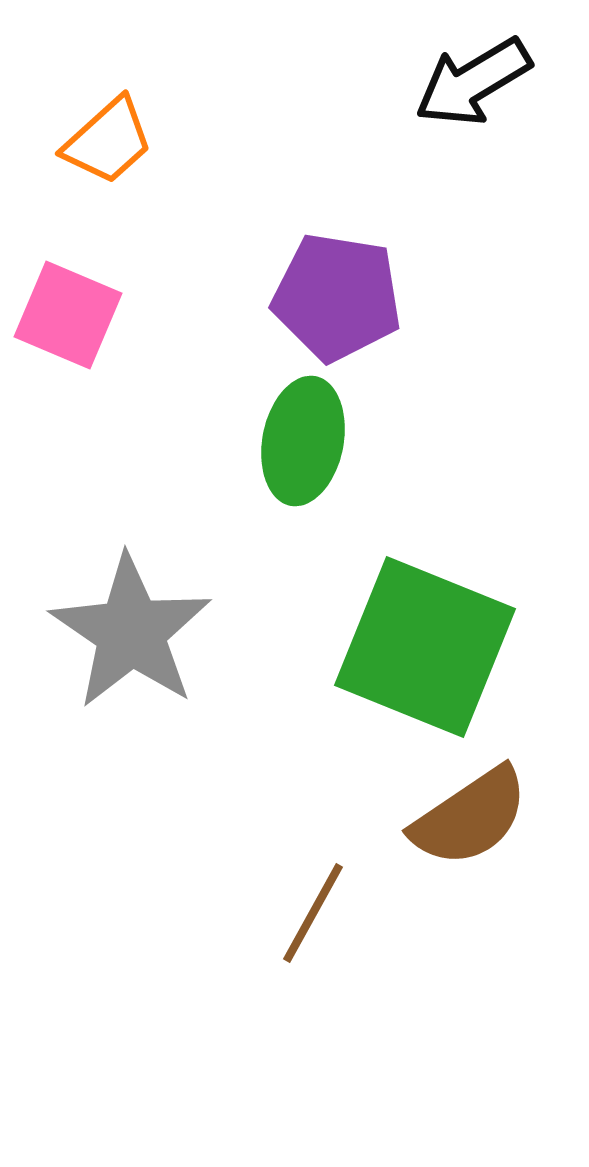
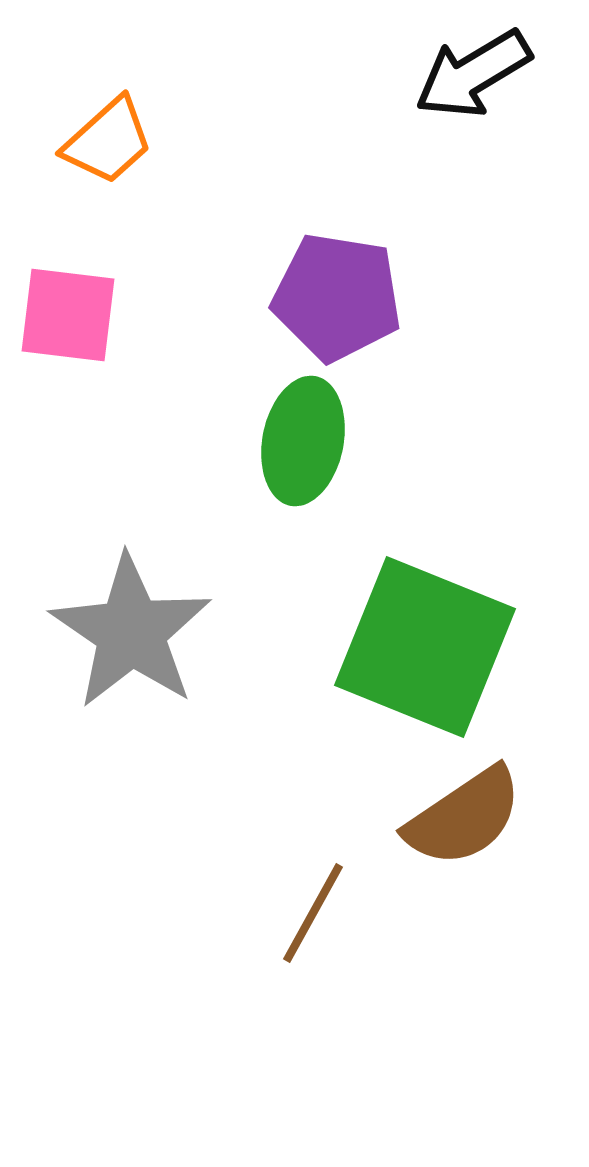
black arrow: moved 8 px up
pink square: rotated 16 degrees counterclockwise
brown semicircle: moved 6 px left
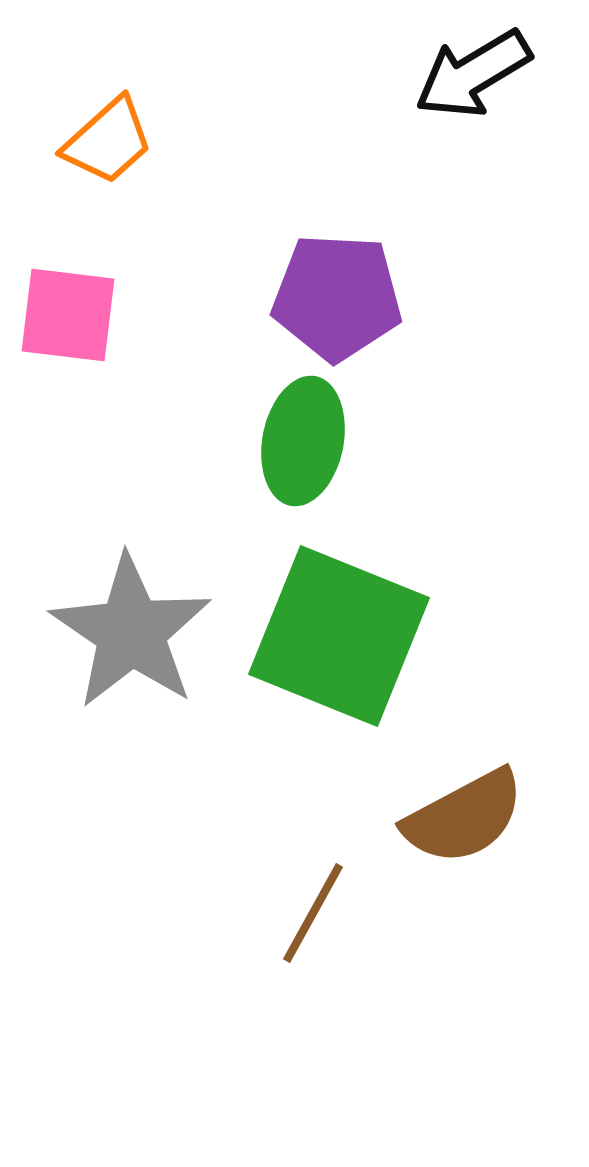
purple pentagon: rotated 6 degrees counterclockwise
green square: moved 86 px left, 11 px up
brown semicircle: rotated 6 degrees clockwise
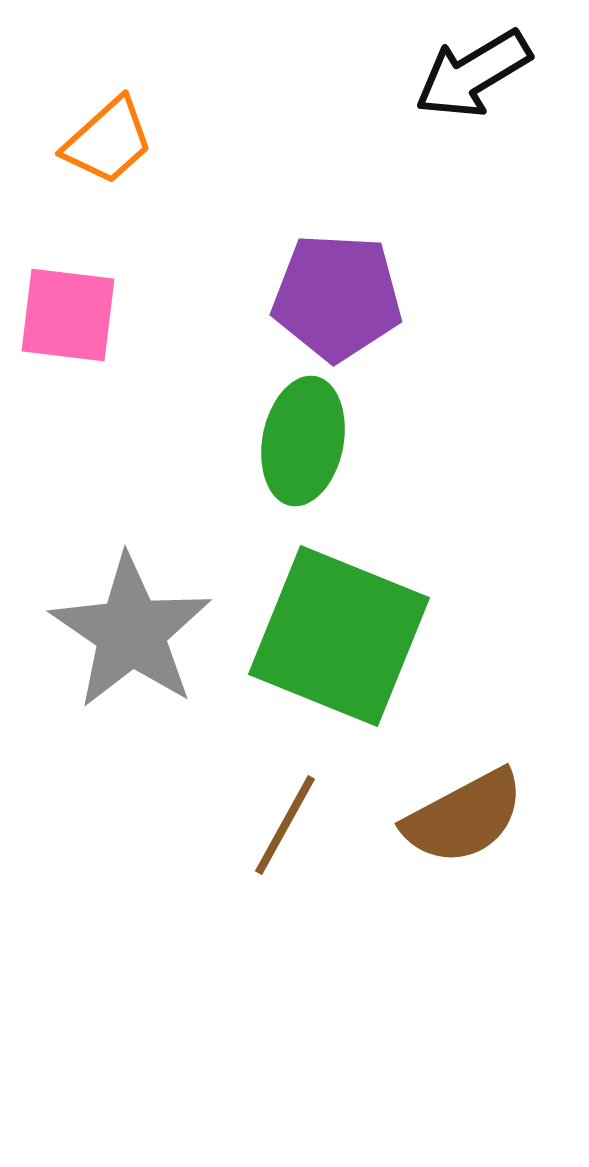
brown line: moved 28 px left, 88 px up
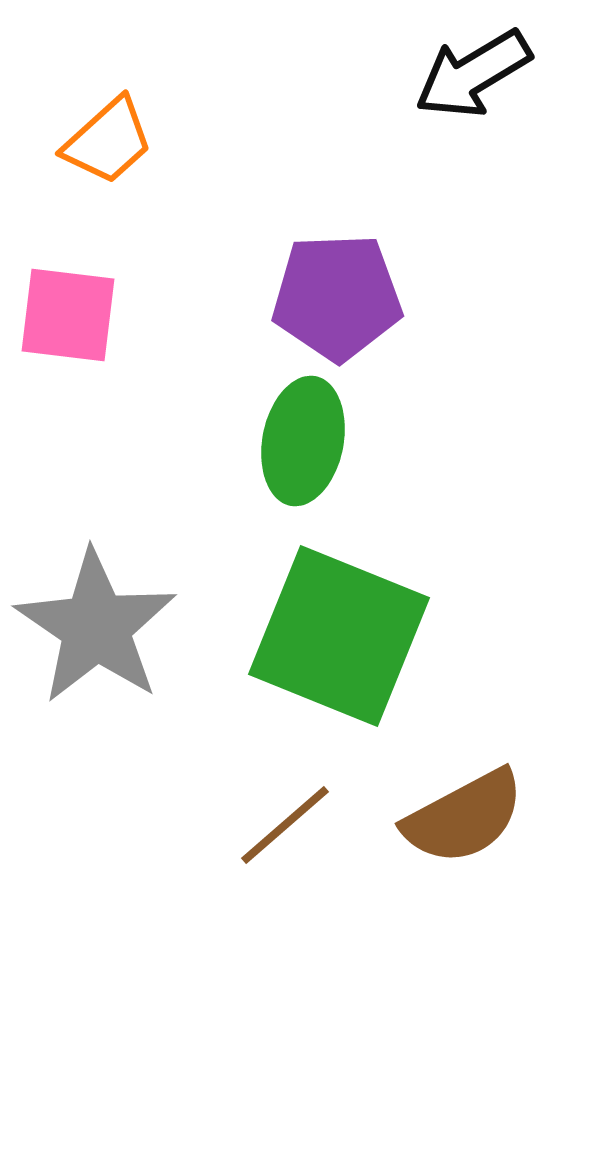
purple pentagon: rotated 5 degrees counterclockwise
gray star: moved 35 px left, 5 px up
brown line: rotated 20 degrees clockwise
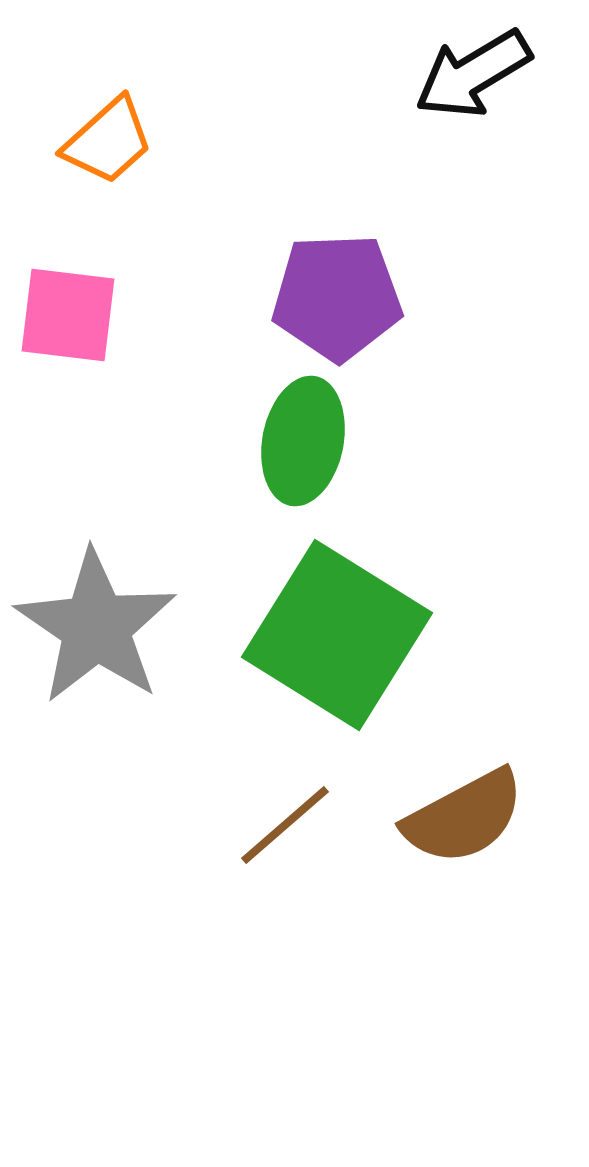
green square: moved 2 px left, 1 px up; rotated 10 degrees clockwise
